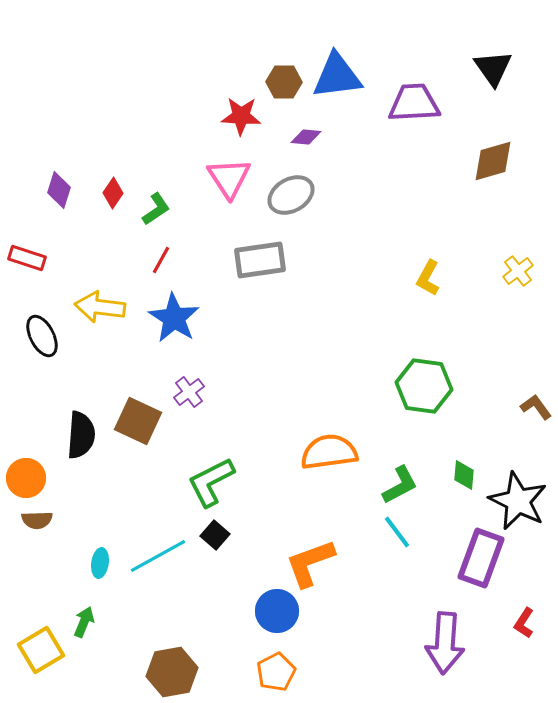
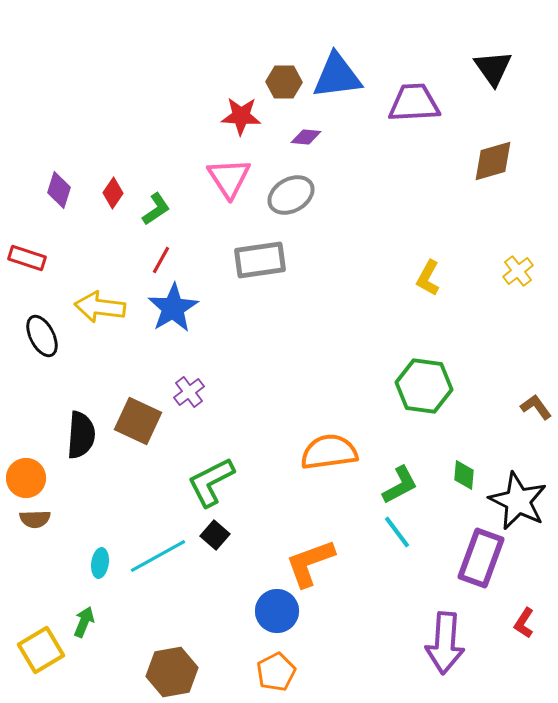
blue star at (174, 318): moved 1 px left, 10 px up; rotated 9 degrees clockwise
brown semicircle at (37, 520): moved 2 px left, 1 px up
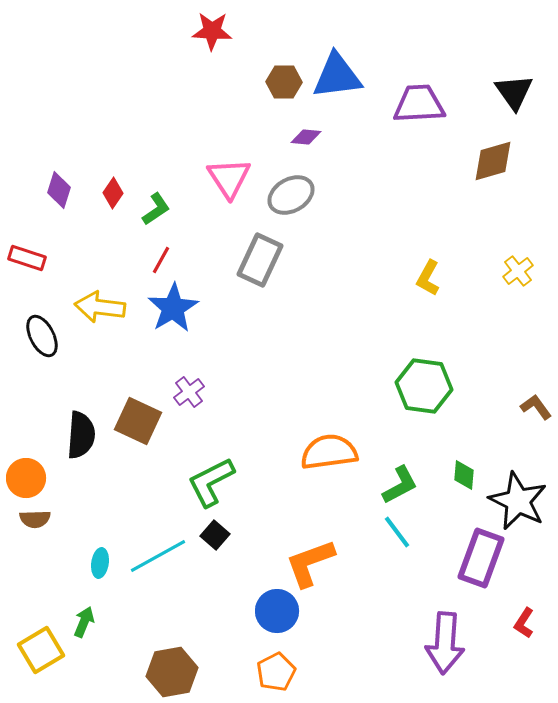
black triangle at (493, 68): moved 21 px right, 24 px down
purple trapezoid at (414, 103): moved 5 px right, 1 px down
red star at (241, 116): moved 29 px left, 85 px up
gray rectangle at (260, 260): rotated 57 degrees counterclockwise
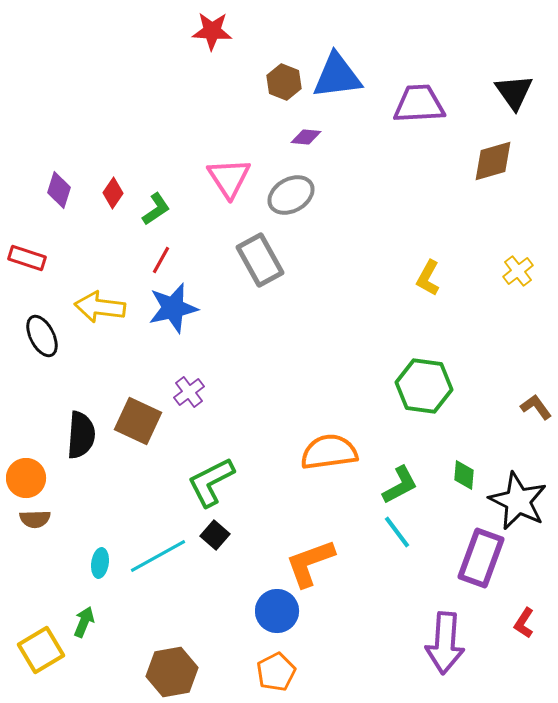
brown hexagon at (284, 82): rotated 20 degrees clockwise
gray rectangle at (260, 260): rotated 54 degrees counterclockwise
blue star at (173, 308): rotated 18 degrees clockwise
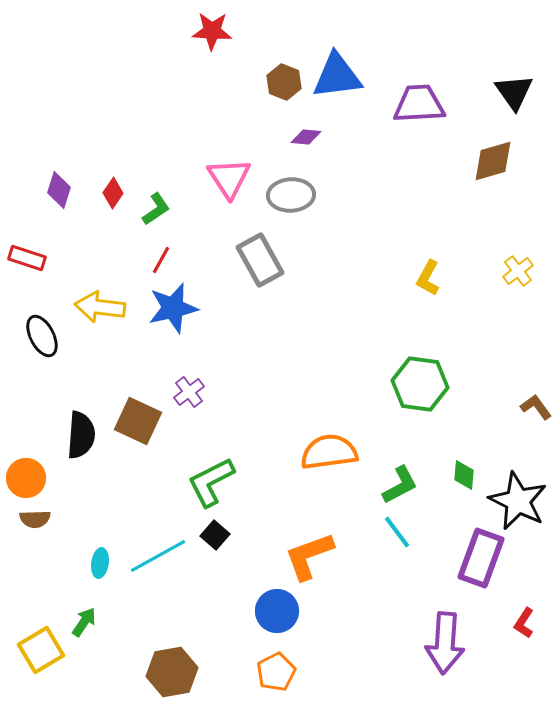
gray ellipse at (291, 195): rotated 27 degrees clockwise
green hexagon at (424, 386): moved 4 px left, 2 px up
orange L-shape at (310, 563): moved 1 px left, 7 px up
green arrow at (84, 622): rotated 12 degrees clockwise
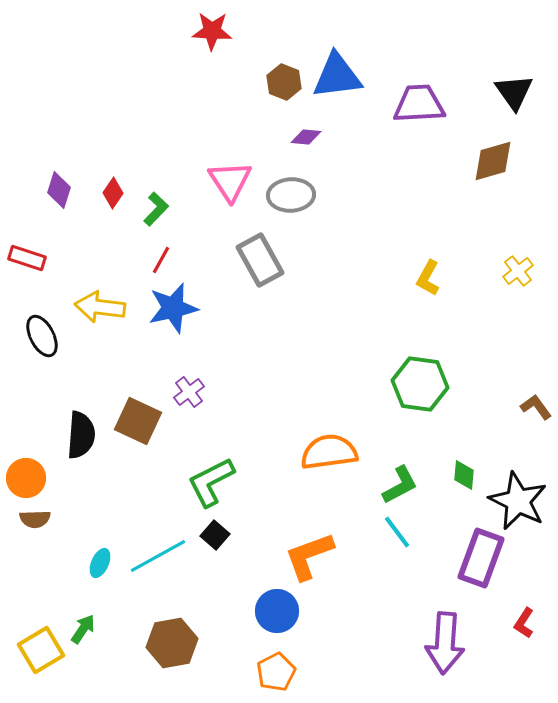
pink triangle at (229, 178): moved 1 px right, 3 px down
green L-shape at (156, 209): rotated 12 degrees counterclockwise
cyan ellipse at (100, 563): rotated 16 degrees clockwise
green arrow at (84, 622): moved 1 px left, 7 px down
brown hexagon at (172, 672): moved 29 px up
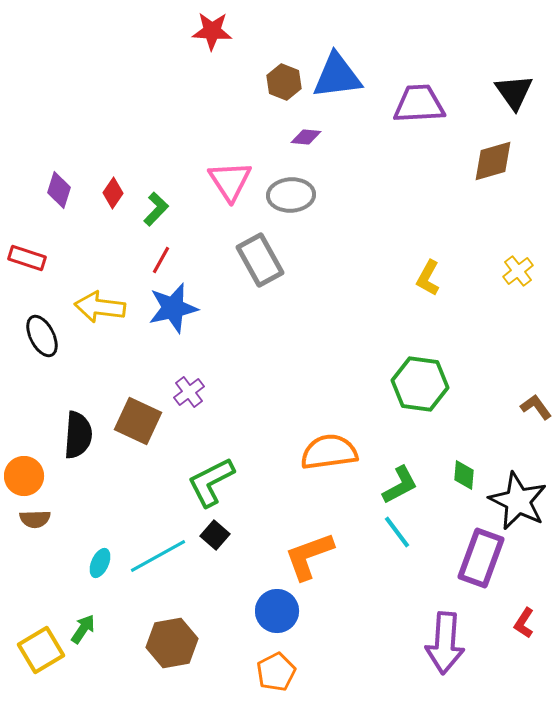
black semicircle at (81, 435): moved 3 px left
orange circle at (26, 478): moved 2 px left, 2 px up
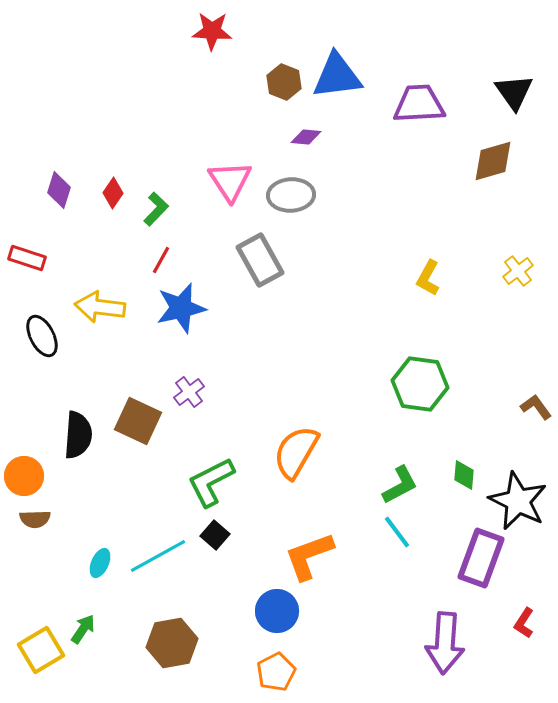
blue star at (173, 308): moved 8 px right
orange semicircle at (329, 452): moved 33 px left; rotated 52 degrees counterclockwise
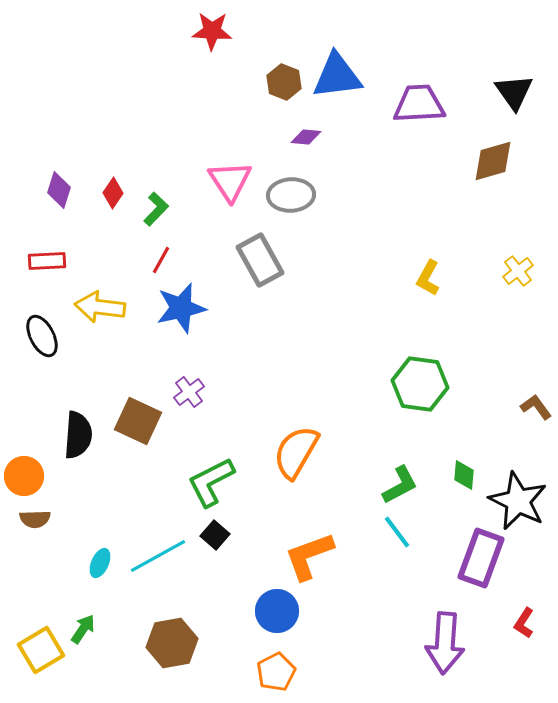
red rectangle at (27, 258): moved 20 px right, 3 px down; rotated 21 degrees counterclockwise
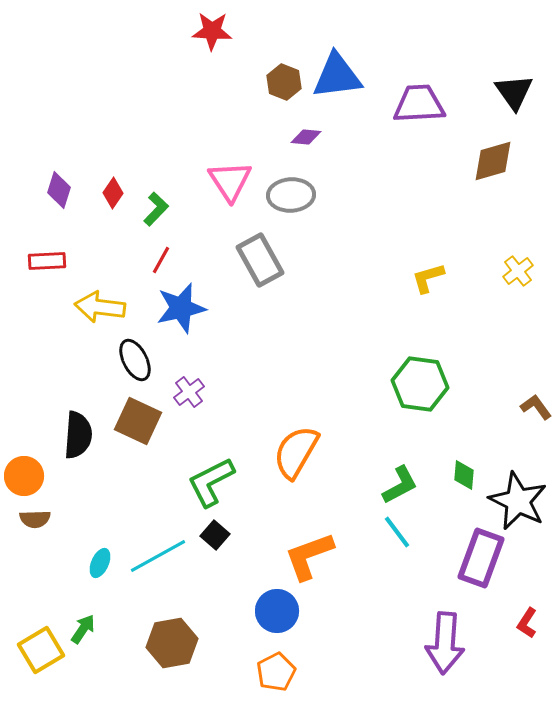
yellow L-shape at (428, 278): rotated 45 degrees clockwise
black ellipse at (42, 336): moved 93 px right, 24 px down
red L-shape at (524, 623): moved 3 px right
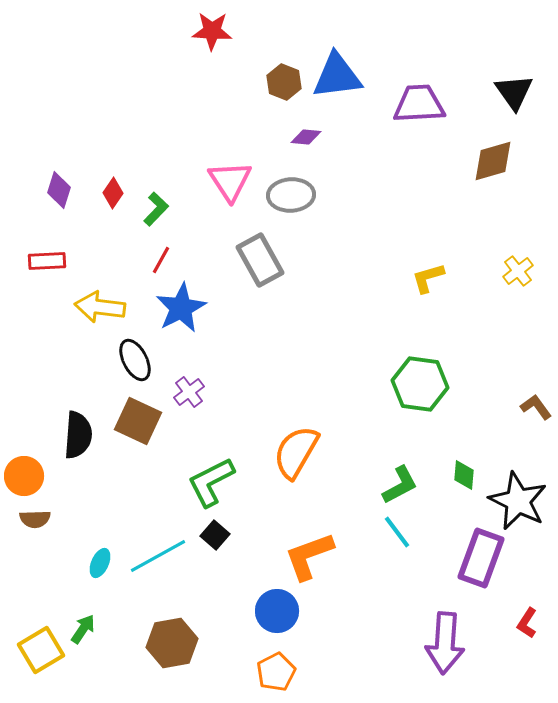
blue star at (181, 308): rotated 15 degrees counterclockwise
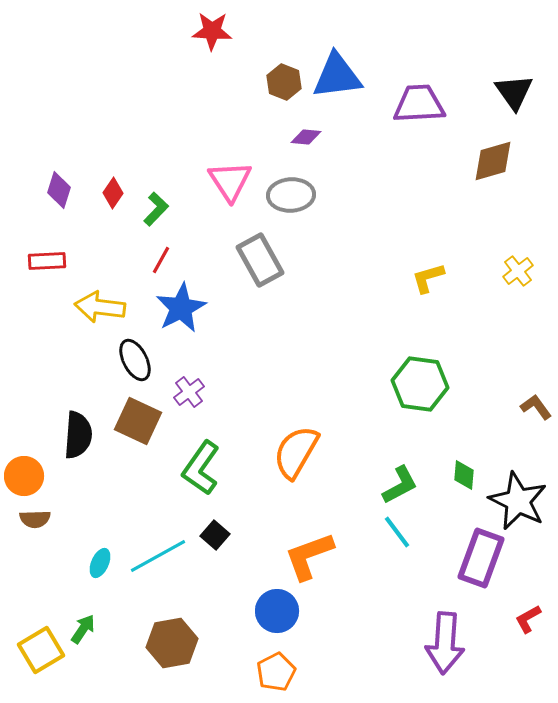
green L-shape at (211, 482): moved 10 px left, 14 px up; rotated 28 degrees counterclockwise
red L-shape at (527, 623): moved 1 px right, 4 px up; rotated 28 degrees clockwise
